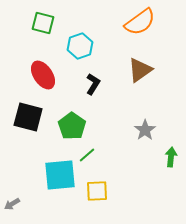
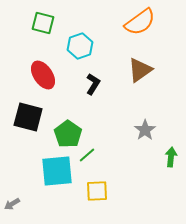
green pentagon: moved 4 px left, 8 px down
cyan square: moved 3 px left, 4 px up
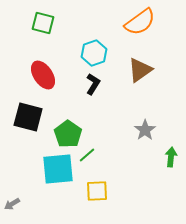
cyan hexagon: moved 14 px right, 7 px down
cyan square: moved 1 px right, 2 px up
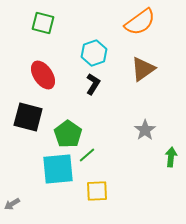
brown triangle: moved 3 px right, 1 px up
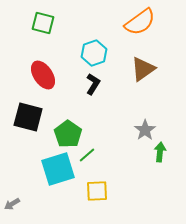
green arrow: moved 11 px left, 5 px up
cyan square: rotated 12 degrees counterclockwise
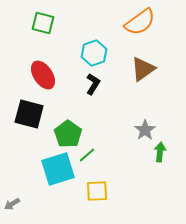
black square: moved 1 px right, 3 px up
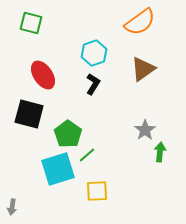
green square: moved 12 px left
gray arrow: moved 3 px down; rotated 49 degrees counterclockwise
